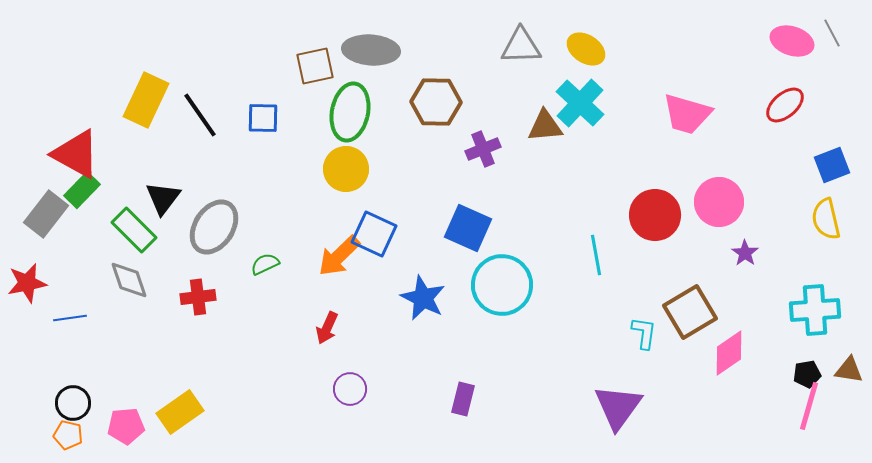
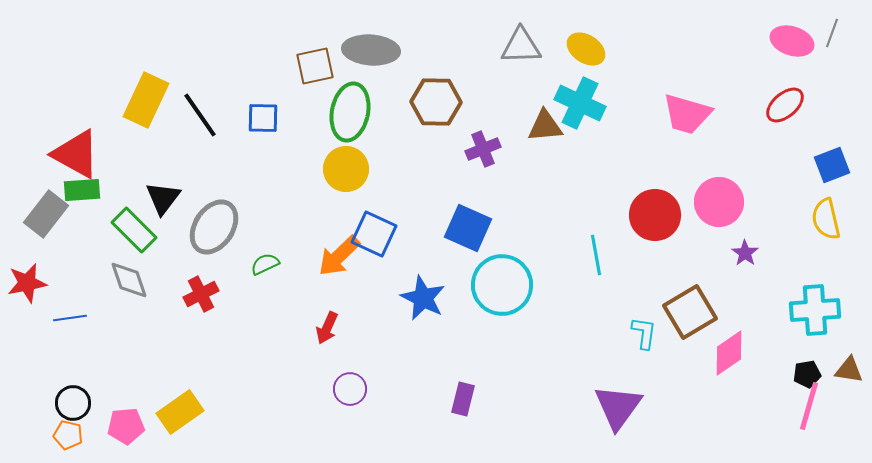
gray line at (832, 33): rotated 48 degrees clockwise
cyan cross at (580, 103): rotated 18 degrees counterclockwise
green rectangle at (82, 190): rotated 42 degrees clockwise
red cross at (198, 297): moved 3 px right, 3 px up; rotated 20 degrees counterclockwise
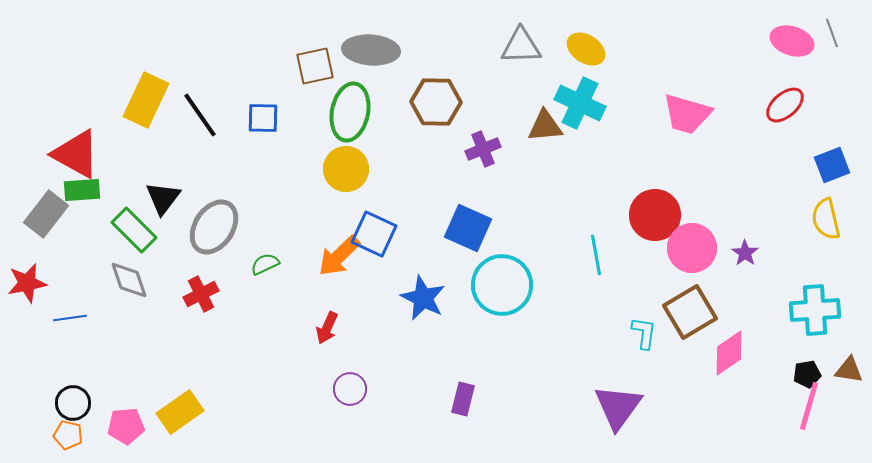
gray line at (832, 33): rotated 40 degrees counterclockwise
pink circle at (719, 202): moved 27 px left, 46 px down
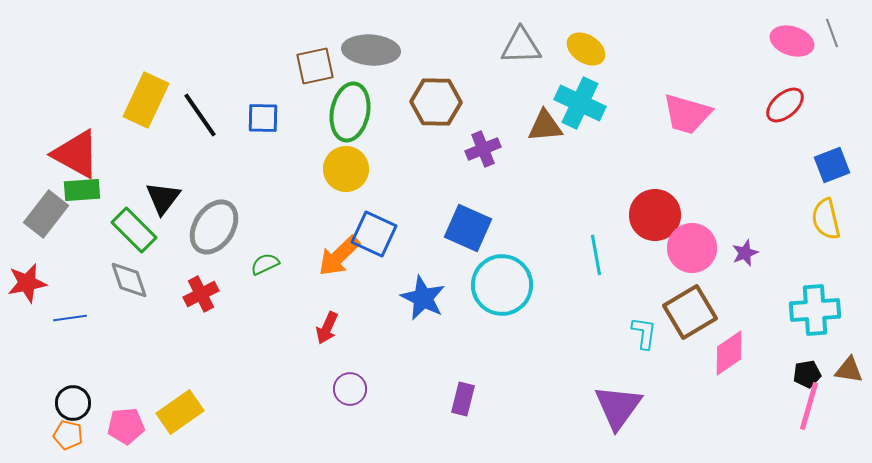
purple star at (745, 253): rotated 16 degrees clockwise
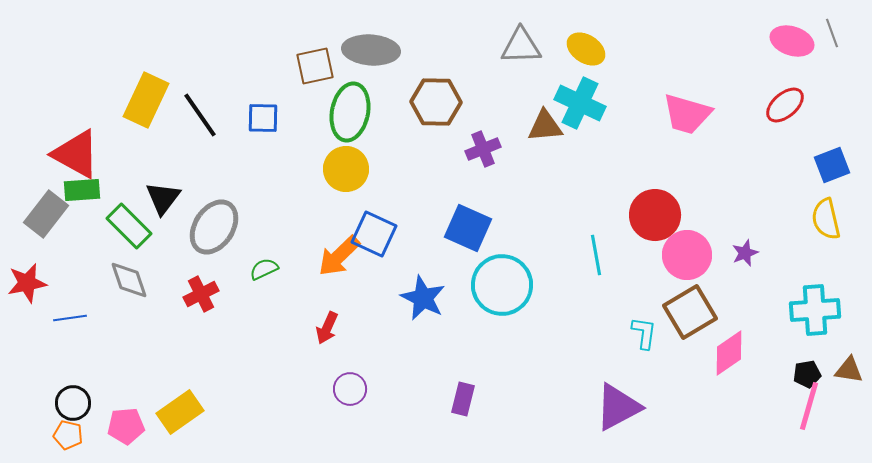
green rectangle at (134, 230): moved 5 px left, 4 px up
pink circle at (692, 248): moved 5 px left, 7 px down
green semicircle at (265, 264): moved 1 px left, 5 px down
purple triangle at (618, 407): rotated 26 degrees clockwise
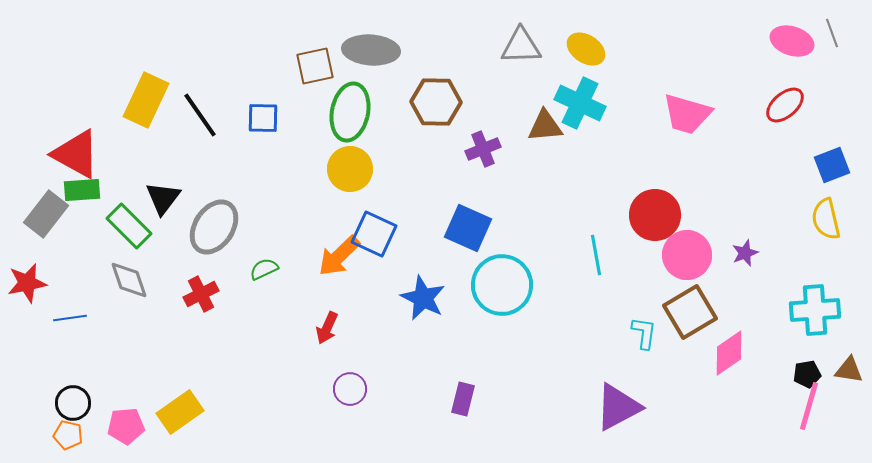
yellow circle at (346, 169): moved 4 px right
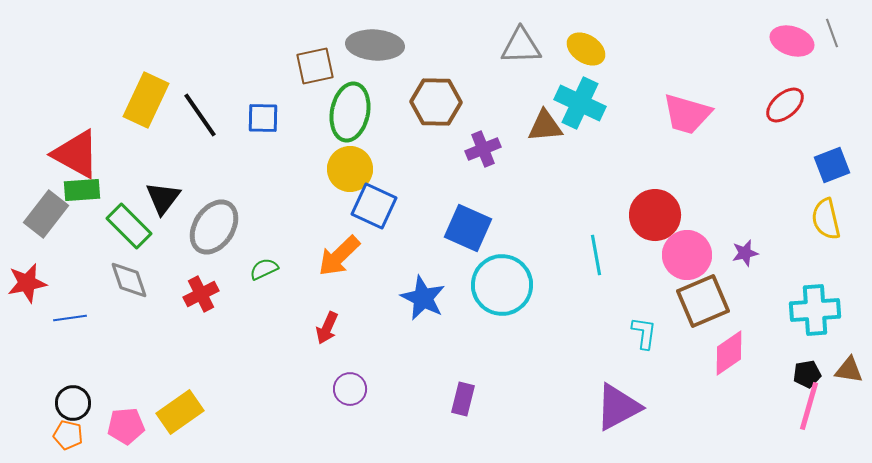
gray ellipse at (371, 50): moved 4 px right, 5 px up
blue square at (374, 234): moved 28 px up
purple star at (745, 253): rotated 8 degrees clockwise
brown square at (690, 312): moved 13 px right, 11 px up; rotated 8 degrees clockwise
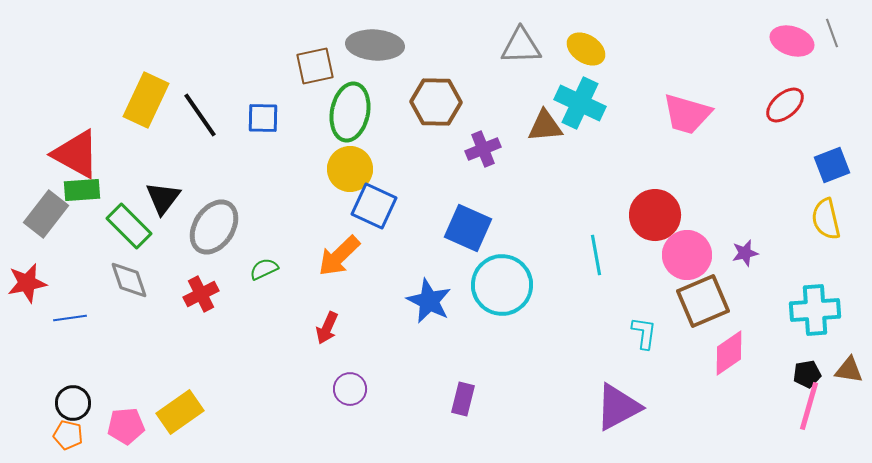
blue star at (423, 298): moved 6 px right, 3 px down
